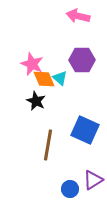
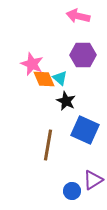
purple hexagon: moved 1 px right, 5 px up
black star: moved 30 px right
blue circle: moved 2 px right, 2 px down
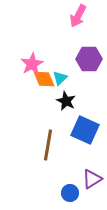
pink arrow: rotated 75 degrees counterclockwise
purple hexagon: moved 6 px right, 4 px down
pink star: rotated 20 degrees clockwise
cyan triangle: rotated 35 degrees clockwise
purple triangle: moved 1 px left, 1 px up
blue circle: moved 2 px left, 2 px down
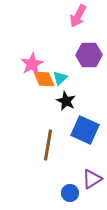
purple hexagon: moved 4 px up
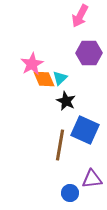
pink arrow: moved 2 px right
purple hexagon: moved 2 px up
brown line: moved 12 px right
purple triangle: rotated 25 degrees clockwise
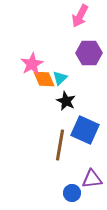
blue circle: moved 2 px right
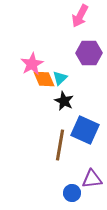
black star: moved 2 px left
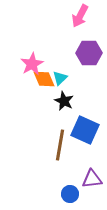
blue circle: moved 2 px left, 1 px down
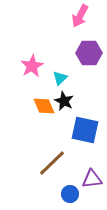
pink star: moved 2 px down
orange diamond: moved 27 px down
blue square: rotated 12 degrees counterclockwise
brown line: moved 8 px left, 18 px down; rotated 36 degrees clockwise
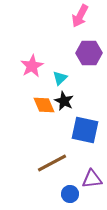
orange diamond: moved 1 px up
brown line: rotated 16 degrees clockwise
